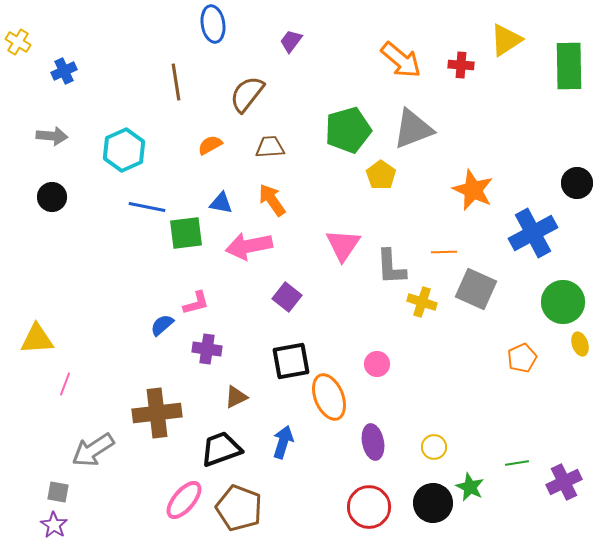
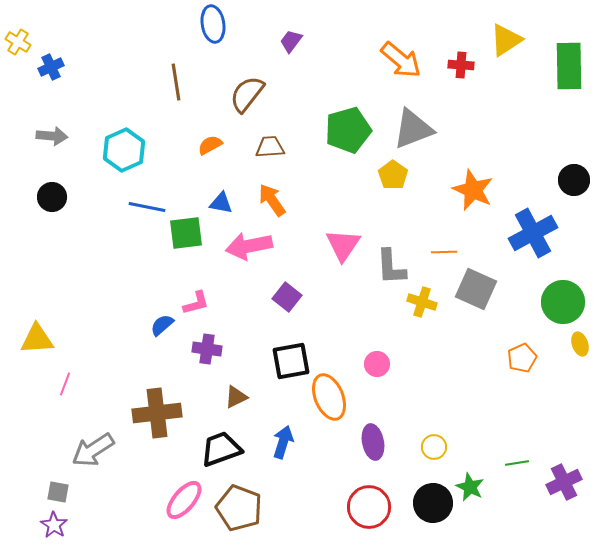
blue cross at (64, 71): moved 13 px left, 4 px up
yellow pentagon at (381, 175): moved 12 px right
black circle at (577, 183): moved 3 px left, 3 px up
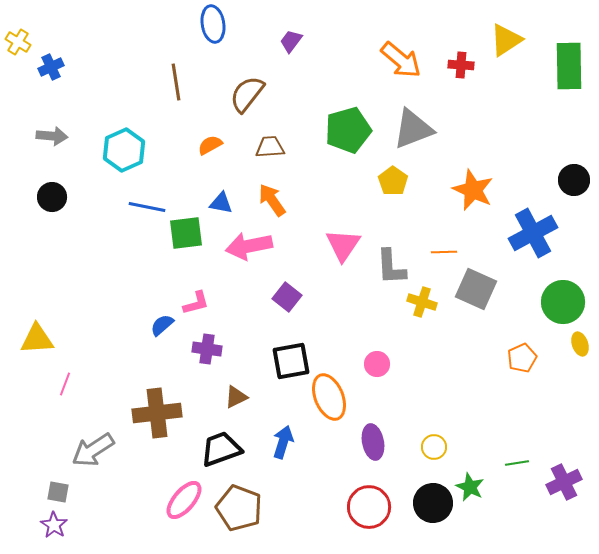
yellow pentagon at (393, 175): moved 6 px down
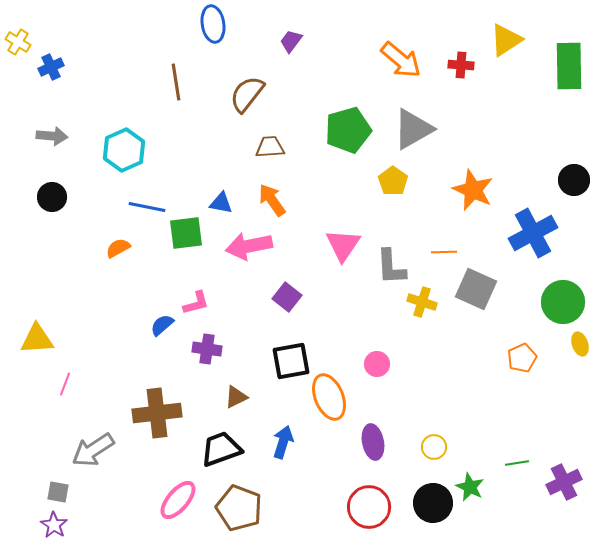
gray triangle at (413, 129): rotated 9 degrees counterclockwise
orange semicircle at (210, 145): moved 92 px left, 103 px down
pink ellipse at (184, 500): moved 6 px left
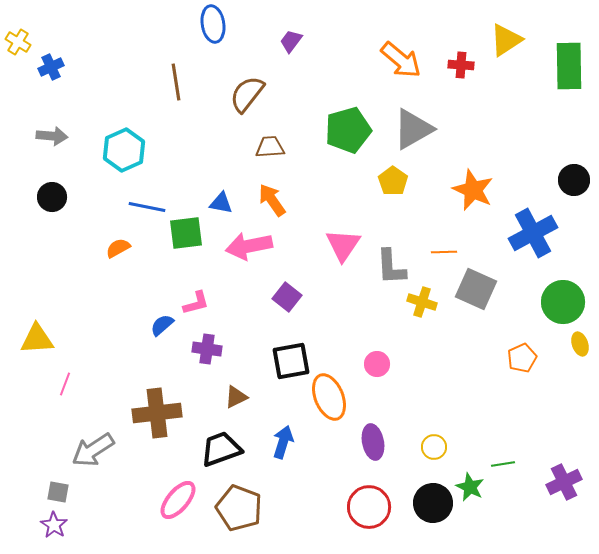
green line at (517, 463): moved 14 px left, 1 px down
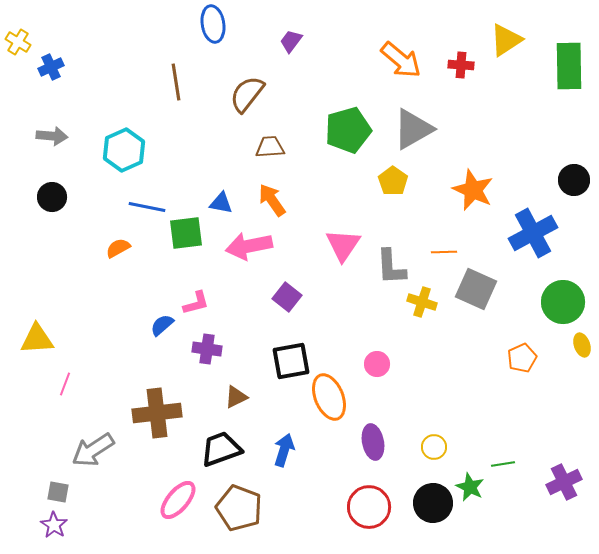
yellow ellipse at (580, 344): moved 2 px right, 1 px down
blue arrow at (283, 442): moved 1 px right, 8 px down
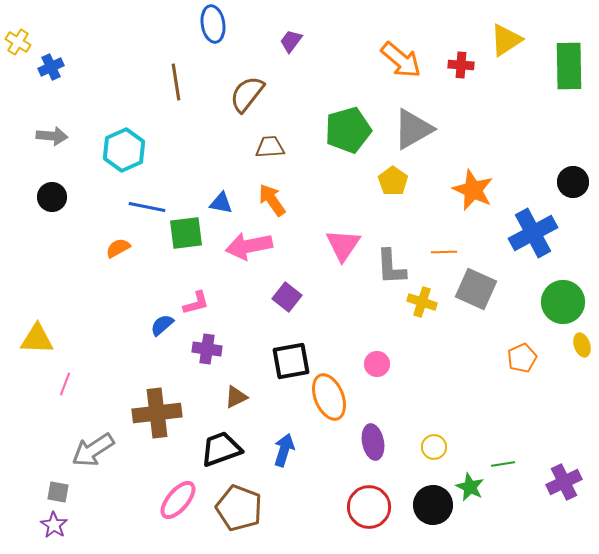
black circle at (574, 180): moved 1 px left, 2 px down
yellow triangle at (37, 339): rotated 6 degrees clockwise
black circle at (433, 503): moved 2 px down
